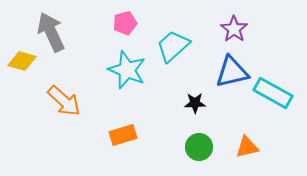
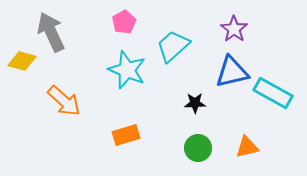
pink pentagon: moved 1 px left, 1 px up; rotated 15 degrees counterclockwise
orange rectangle: moved 3 px right
green circle: moved 1 px left, 1 px down
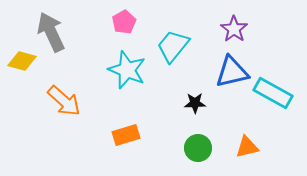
cyan trapezoid: rotated 9 degrees counterclockwise
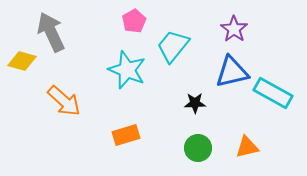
pink pentagon: moved 10 px right, 1 px up
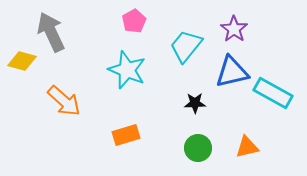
cyan trapezoid: moved 13 px right
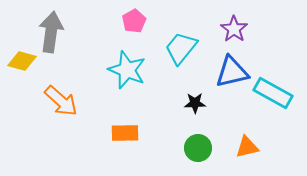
gray arrow: rotated 33 degrees clockwise
cyan trapezoid: moved 5 px left, 2 px down
orange arrow: moved 3 px left
orange rectangle: moved 1 px left, 2 px up; rotated 16 degrees clockwise
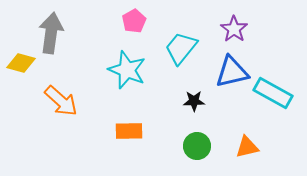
gray arrow: moved 1 px down
yellow diamond: moved 1 px left, 2 px down
black star: moved 1 px left, 2 px up
orange rectangle: moved 4 px right, 2 px up
green circle: moved 1 px left, 2 px up
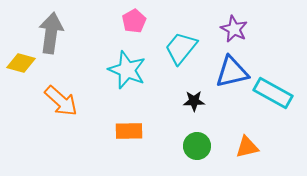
purple star: rotated 8 degrees counterclockwise
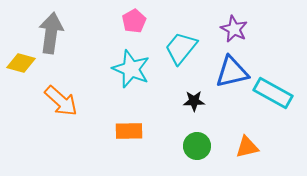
cyan star: moved 4 px right, 1 px up
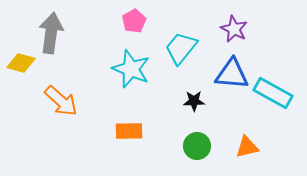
blue triangle: moved 2 px down; rotated 18 degrees clockwise
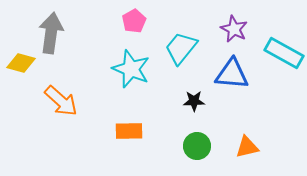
cyan rectangle: moved 11 px right, 40 px up
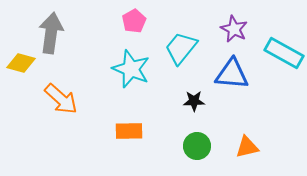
orange arrow: moved 2 px up
